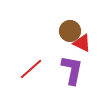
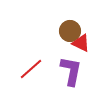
red triangle: moved 1 px left
purple L-shape: moved 1 px left, 1 px down
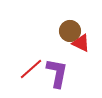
purple L-shape: moved 14 px left, 2 px down
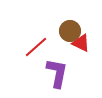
red line: moved 5 px right, 22 px up
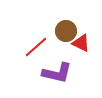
brown circle: moved 4 px left
purple L-shape: rotated 92 degrees clockwise
